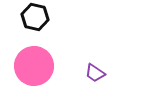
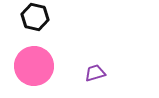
purple trapezoid: rotated 130 degrees clockwise
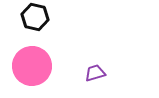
pink circle: moved 2 px left
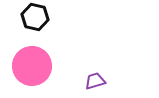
purple trapezoid: moved 8 px down
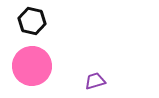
black hexagon: moved 3 px left, 4 px down
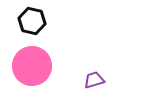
purple trapezoid: moved 1 px left, 1 px up
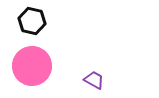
purple trapezoid: rotated 45 degrees clockwise
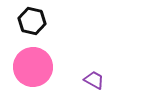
pink circle: moved 1 px right, 1 px down
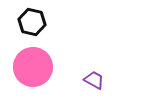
black hexagon: moved 1 px down
